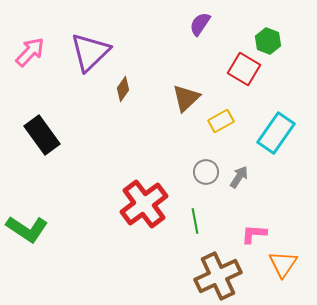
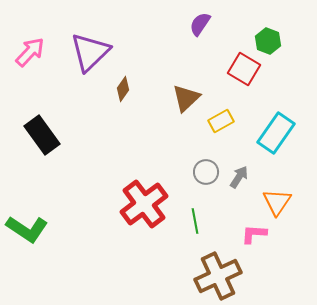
orange triangle: moved 6 px left, 62 px up
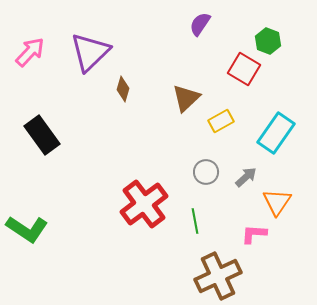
brown diamond: rotated 20 degrees counterclockwise
gray arrow: moved 7 px right; rotated 15 degrees clockwise
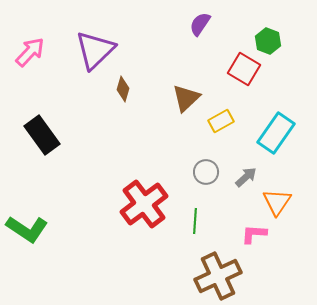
purple triangle: moved 5 px right, 2 px up
green line: rotated 15 degrees clockwise
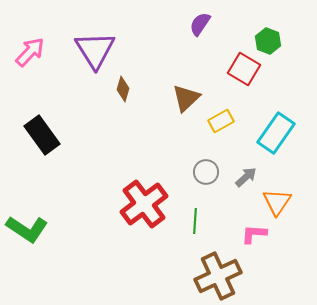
purple triangle: rotated 18 degrees counterclockwise
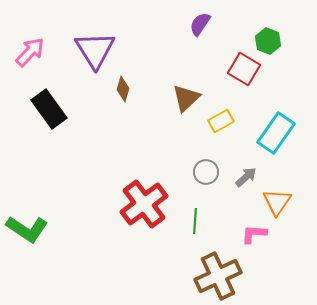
black rectangle: moved 7 px right, 26 px up
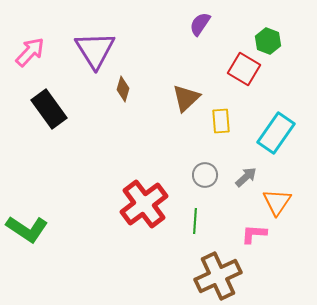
yellow rectangle: rotated 65 degrees counterclockwise
gray circle: moved 1 px left, 3 px down
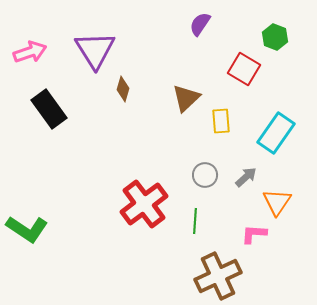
green hexagon: moved 7 px right, 4 px up
pink arrow: rotated 28 degrees clockwise
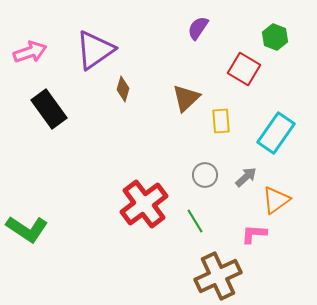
purple semicircle: moved 2 px left, 4 px down
purple triangle: rotated 27 degrees clockwise
orange triangle: moved 1 px left, 2 px up; rotated 20 degrees clockwise
green line: rotated 35 degrees counterclockwise
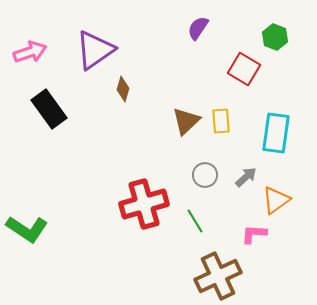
brown triangle: moved 23 px down
cyan rectangle: rotated 27 degrees counterclockwise
red cross: rotated 21 degrees clockwise
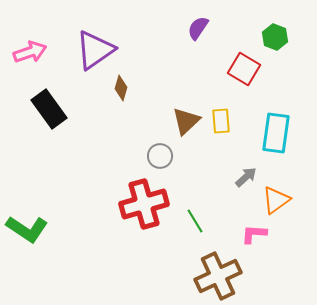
brown diamond: moved 2 px left, 1 px up
gray circle: moved 45 px left, 19 px up
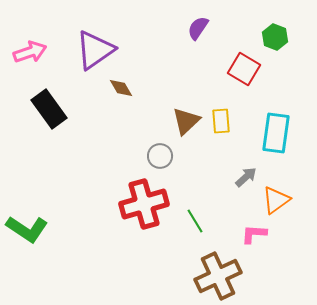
brown diamond: rotated 45 degrees counterclockwise
